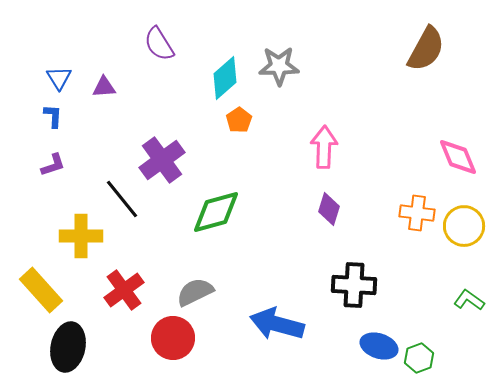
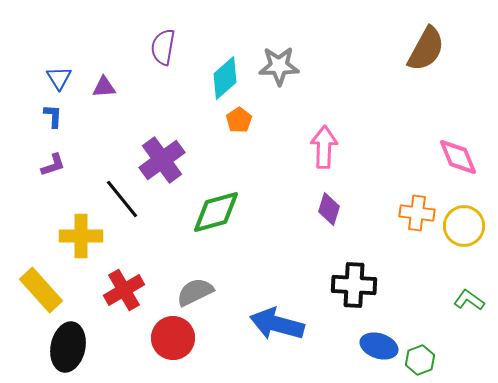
purple semicircle: moved 4 px right, 3 px down; rotated 42 degrees clockwise
red cross: rotated 6 degrees clockwise
green hexagon: moved 1 px right, 2 px down
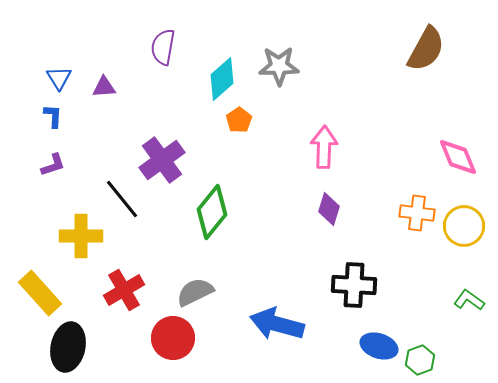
cyan diamond: moved 3 px left, 1 px down
green diamond: moved 4 px left; rotated 36 degrees counterclockwise
yellow rectangle: moved 1 px left, 3 px down
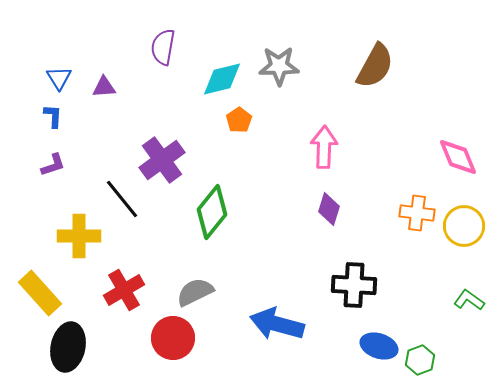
brown semicircle: moved 51 px left, 17 px down
cyan diamond: rotated 27 degrees clockwise
yellow cross: moved 2 px left
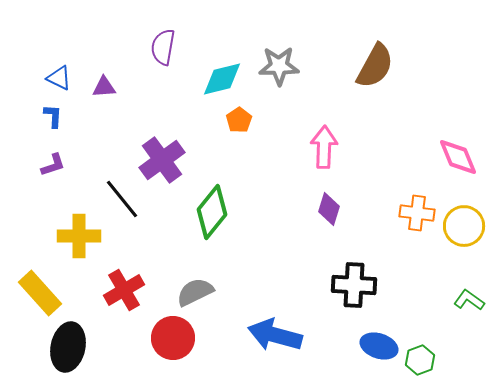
blue triangle: rotated 32 degrees counterclockwise
blue arrow: moved 2 px left, 11 px down
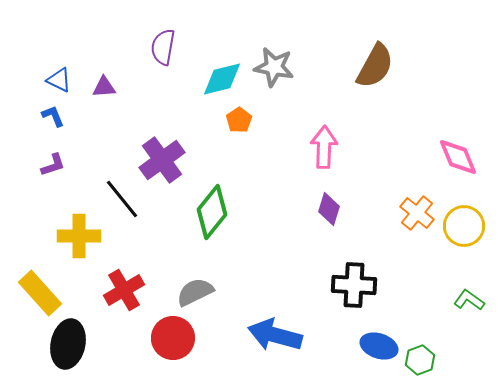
gray star: moved 5 px left, 1 px down; rotated 12 degrees clockwise
blue triangle: moved 2 px down
blue L-shape: rotated 25 degrees counterclockwise
orange cross: rotated 32 degrees clockwise
black ellipse: moved 3 px up
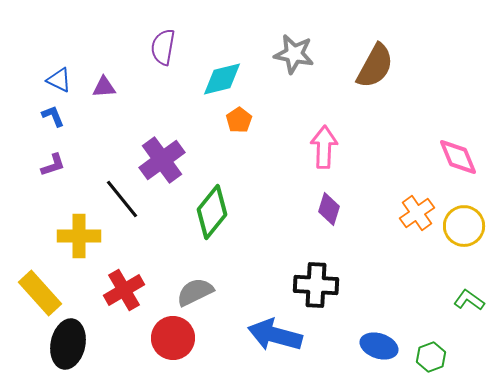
gray star: moved 20 px right, 13 px up
orange cross: rotated 16 degrees clockwise
black cross: moved 38 px left
green hexagon: moved 11 px right, 3 px up
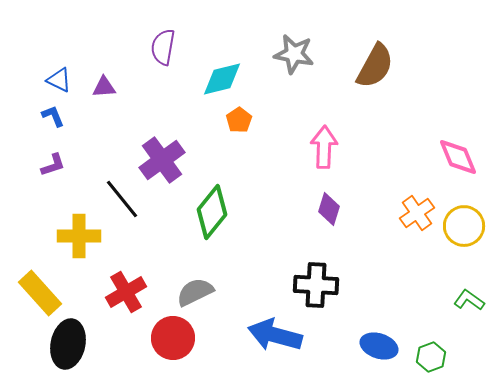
red cross: moved 2 px right, 2 px down
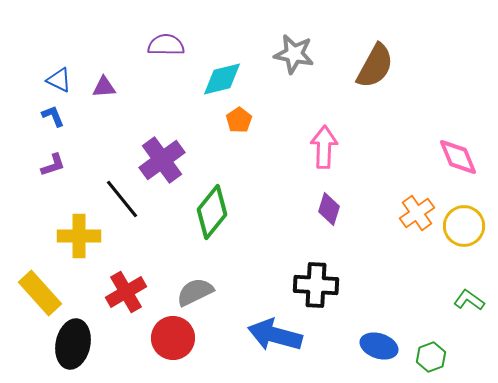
purple semicircle: moved 3 px right, 2 px up; rotated 81 degrees clockwise
black ellipse: moved 5 px right
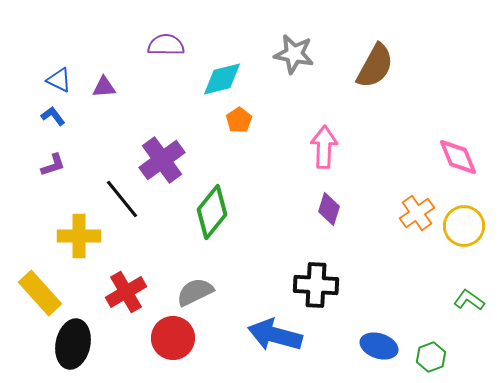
blue L-shape: rotated 15 degrees counterclockwise
